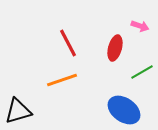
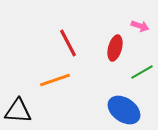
orange line: moved 7 px left
black triangle: rotated 20 degrees clockwise
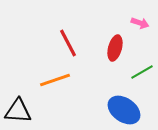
pink arrow: moved 3 px up
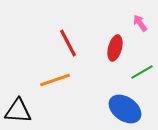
pink arrow: rotated 144 degrees counterclockwise
blue ellipse: moved 1 px right, 1 px up
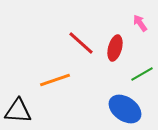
red line: moved 13 px right; rotated 20 degrees counterclockwise
green line: moved 2 px down
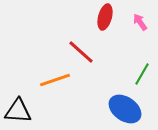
pink arrow: moved 1 px up
red line: moved 9 px down
red ellipse: moved 10 px left, 31 px up
green line: rotated 30 degrees counterclockwise
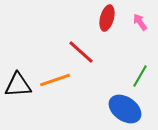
red ellipse: moved 2 px right, 1 px down
green line: moved 2 px left, 2 px down
black triangle: moved 26 px up; rotated 8 degrees counterclockwise
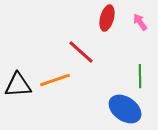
green line: rotated 30 degrees counterclockwise
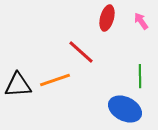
pink arrow: moved 1 px right, 1 px up
blue ellipse: rotated 8 degrees counterclockwise
